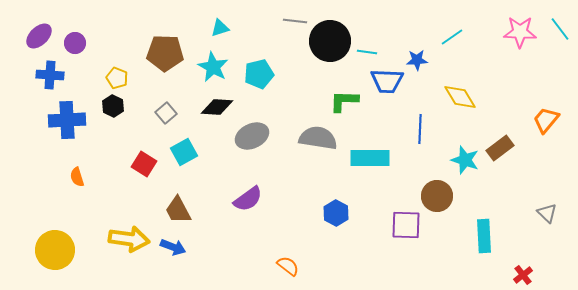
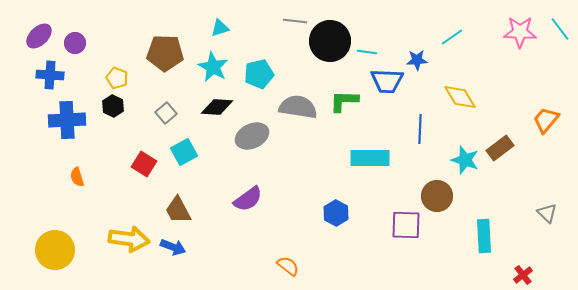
gray semicircle at (318, 138): moved 20 px left, 31 px up
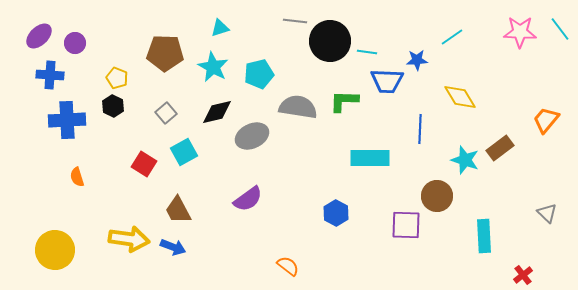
black diamond at (217, 107): moved 5 px down; rotated 16 degrees counterclockwise
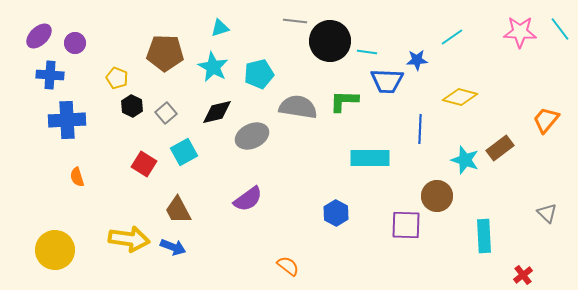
yellow diamond at (460, 97): rotated 44 degrees counterclockwise
black hexagon at (113, 106): moved 19 px right
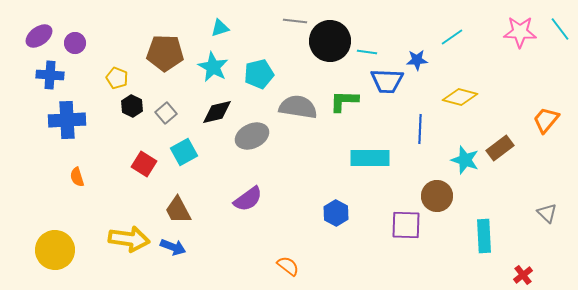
purple ellipse at (39, 36): rotated 8 degrees clockwise
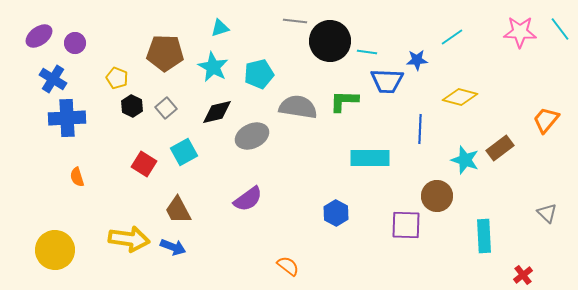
blue cross at (50, 75): moved 3 px right, 4 px down; rotated 28 degrees clockwise
gray square at (166, 113): moved 5 px up
blue cross at (67, 120): moved 2 px up
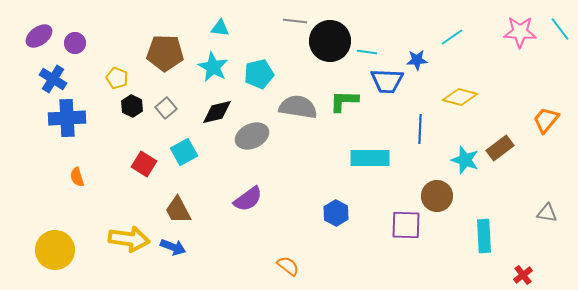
cyan triangle at (220, 28): rotated 24 degrees clockwise
gray triangle at (547, 213): rotated 35 degrees counterclockwise
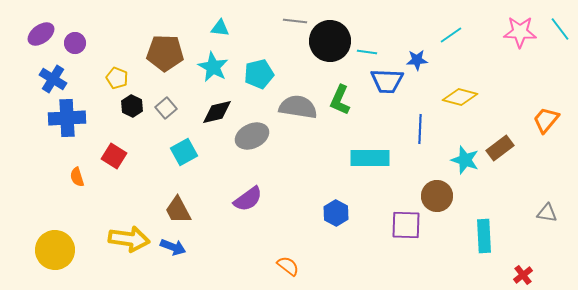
purple ellipse at (39, 36): moved 2 px right, 2 px up
cyan line at (452, 37): moved 1 px left, 2 px up
green L-shape at (344, 101): moved 4 px left, 1 px up; rotated 68 degrees counterclockwise
red square at (144, 164): moved 30 px left, 8 px up
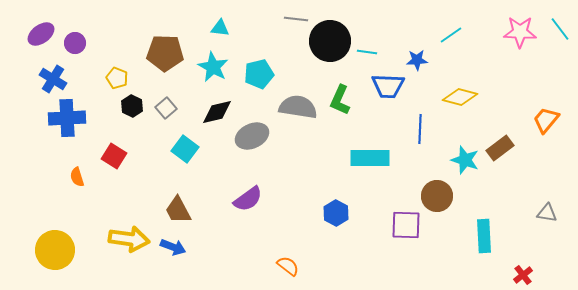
gray line at (295, 21): moved 1 px right, 2 px up
blue trapezoid at (387, 81): moved 1 px right, 5 px down
cyan square at (184, 152): moved 1 px right, 3 px up; rotated 24 degrees counterclockwise
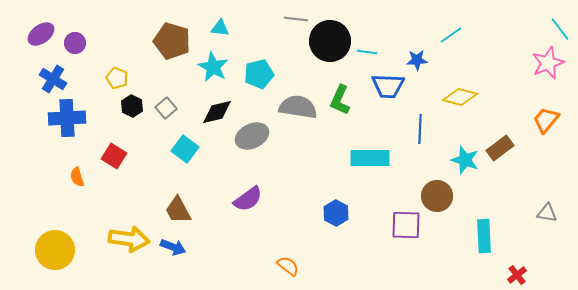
pink star at (520, 32): moved 28 px right, 31 px down; rotated 24 degrees counterclockwise
brown pentagon at (165, 53): moved 7 px right, 12 px up; rotated 15 degrees clockwise
red cross at (523, 275): moved 6 px left
